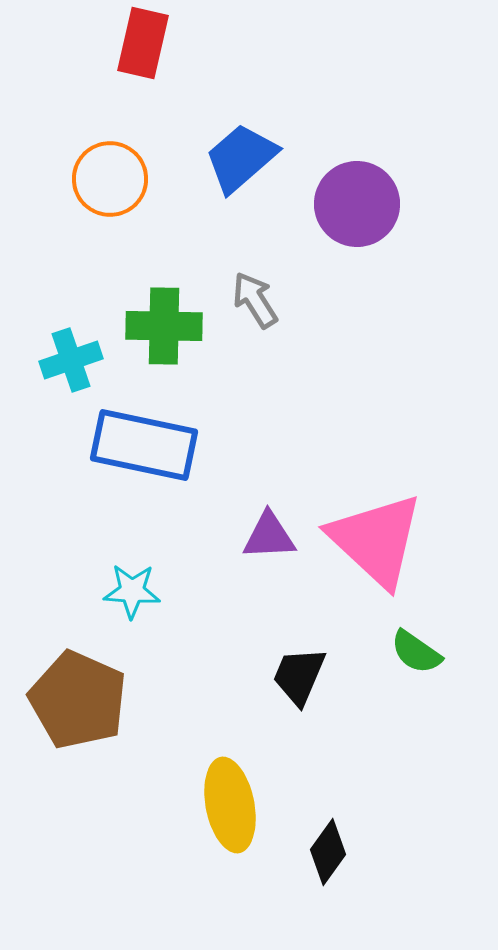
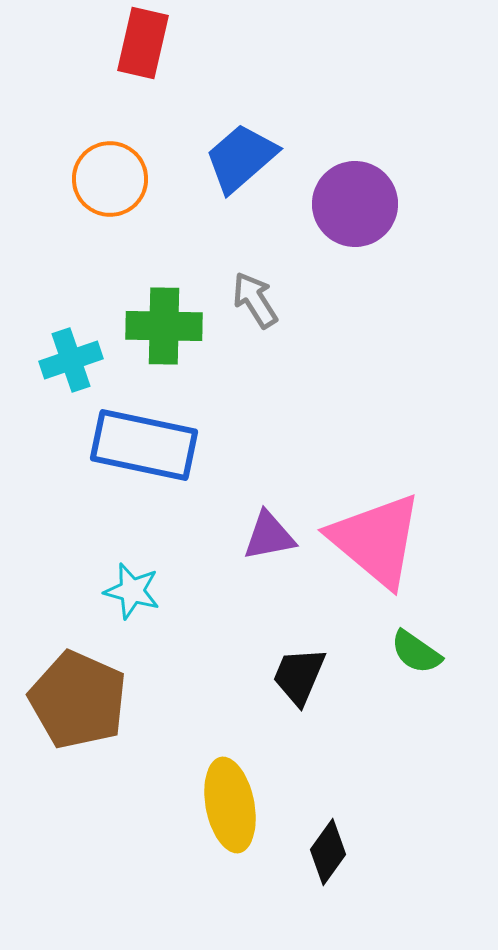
purple circle: moved 2 px left
purple triangle: rotated 8 degrees counterclockwise
pink triangle: rotated 3 degrees counterclockwise
cyan star: rotated 12 degrees clockwise
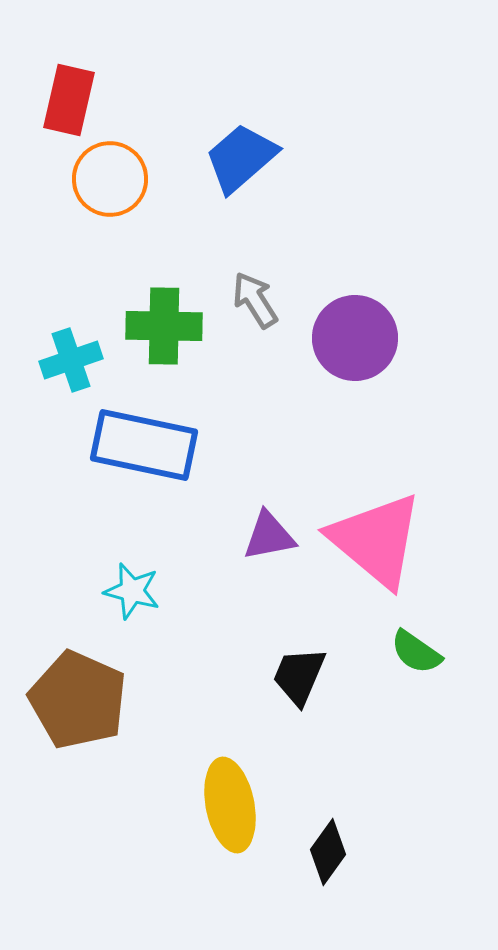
red rectangle: moved 74 px left, 57 px down
purple circle: moved 134 px down
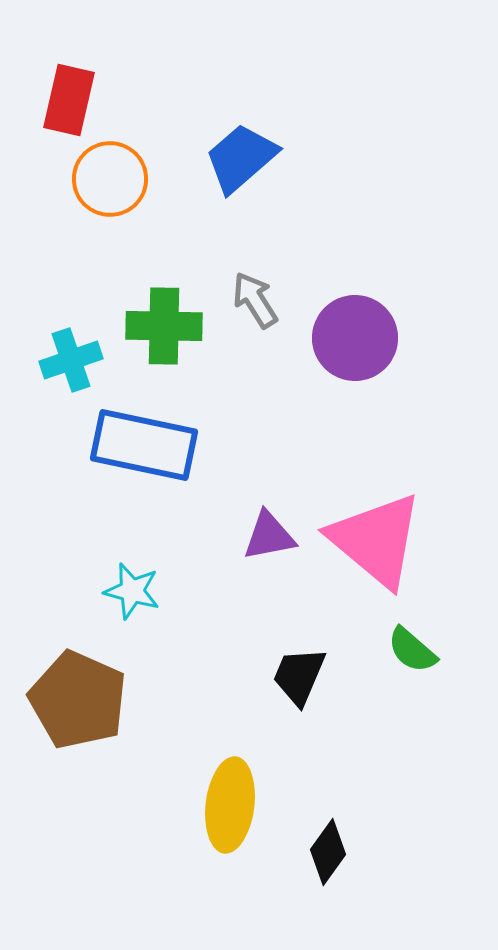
green semicircle: moved 4 px left, 2 px up; rotated 6 degrees clockwise
yellow ellipse: rotated 18 degrees clockwise
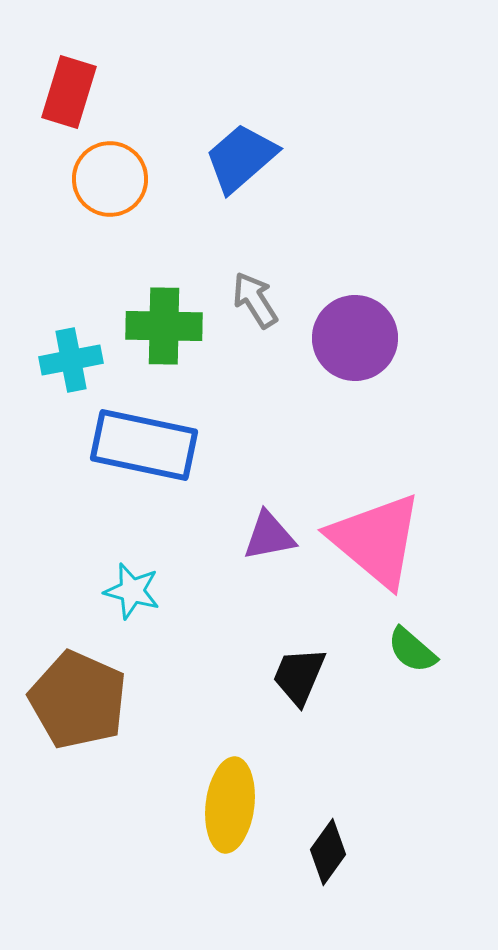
red rectangle: moved 8 px up; rotated 4 degrees clockwise
cyan cross: rotated 8 degrees clockwise
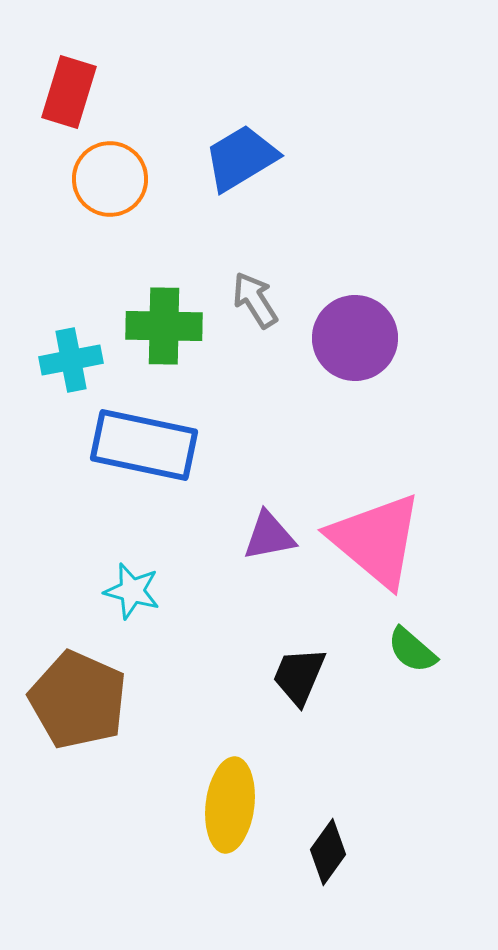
blue trapezoid: rotated 10 degrees clockwise
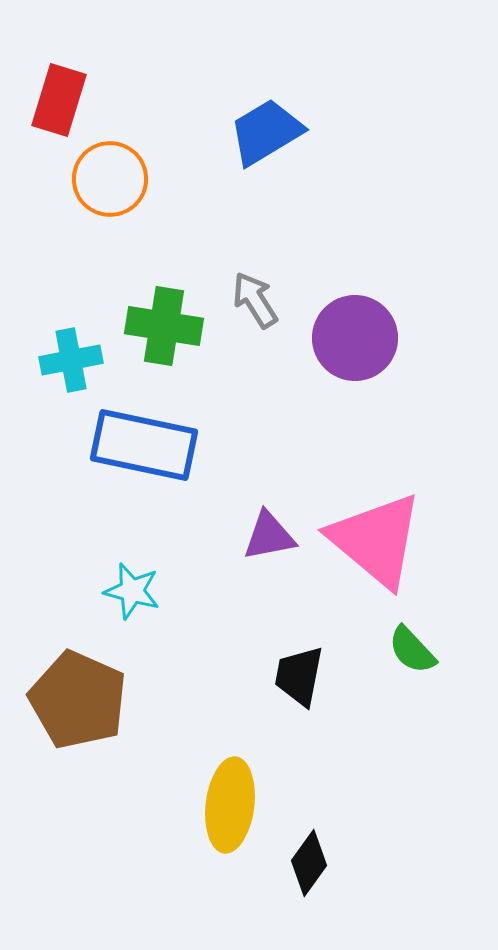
red rectangle: moved 10 px left, 8 px down
blue trapezoid: moved 25 px right, 26 px up
green cross: rotated 8 degrees clockwise
green semicircle: rotated 6 degrees clockwise
black trapezoid: rotated 12 degrees counterclockwise
black diamond: moved 19 px left, 11 px down
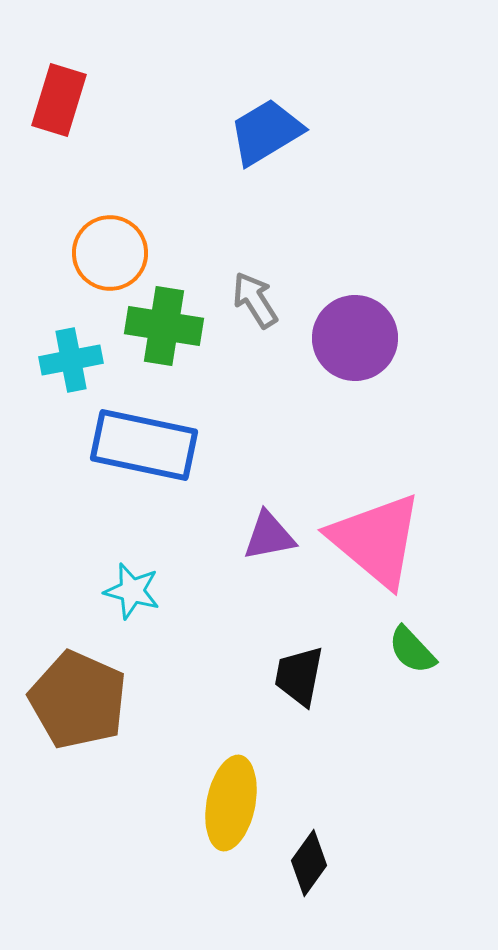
orange circle: moved 74 px down
yellow ellipse: moved 1 px right, 2 px up; rotated 4 degrees clockwise
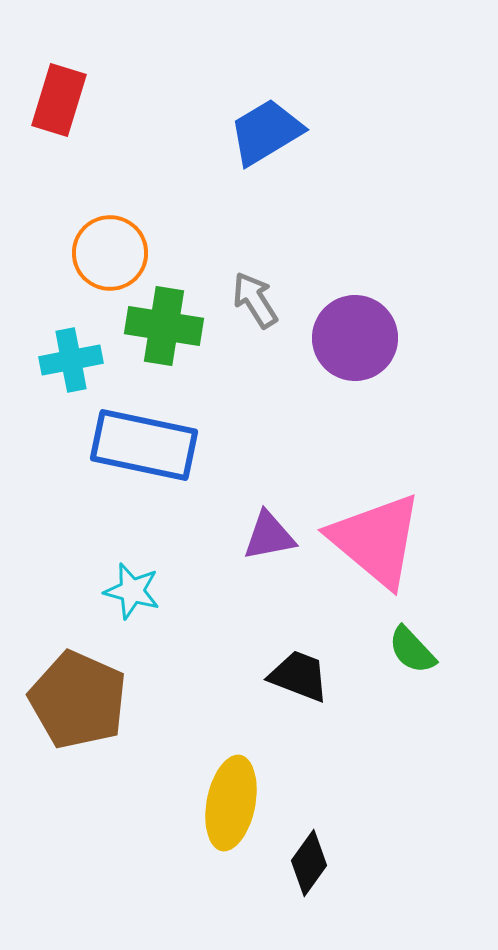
black trapezoid: rotated 100 degrees clockwise
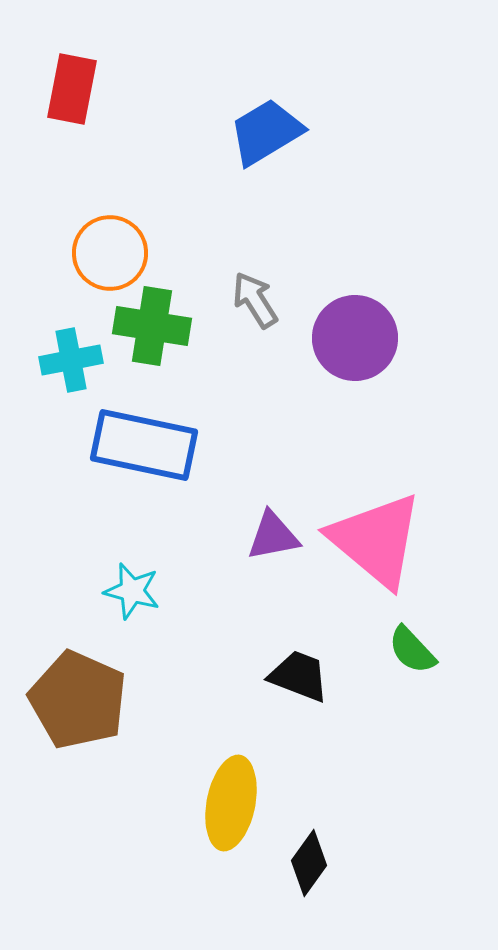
red rectangle: moved 13 px right, 11 px up; rotated 6 degrees counterclockwise
green cross: moved 12 px left
purple triangle: moved 4 px right
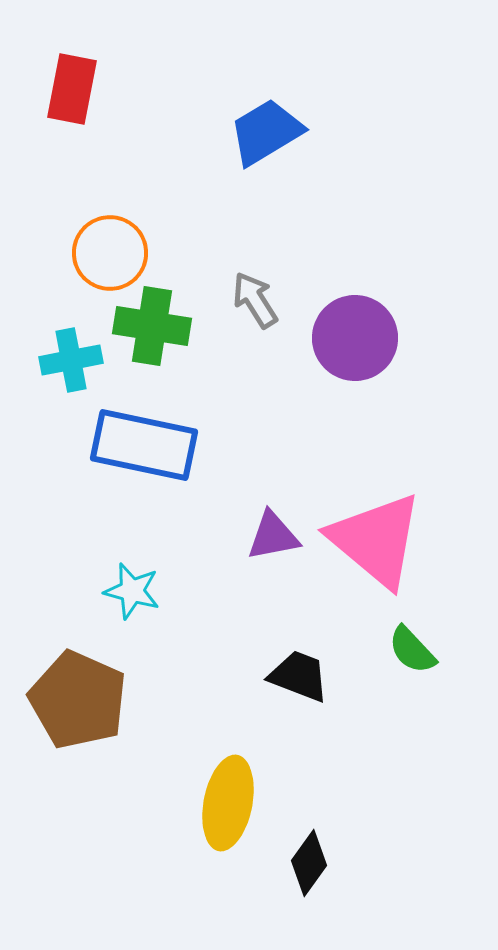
yellow ellipse: moved 3 px left
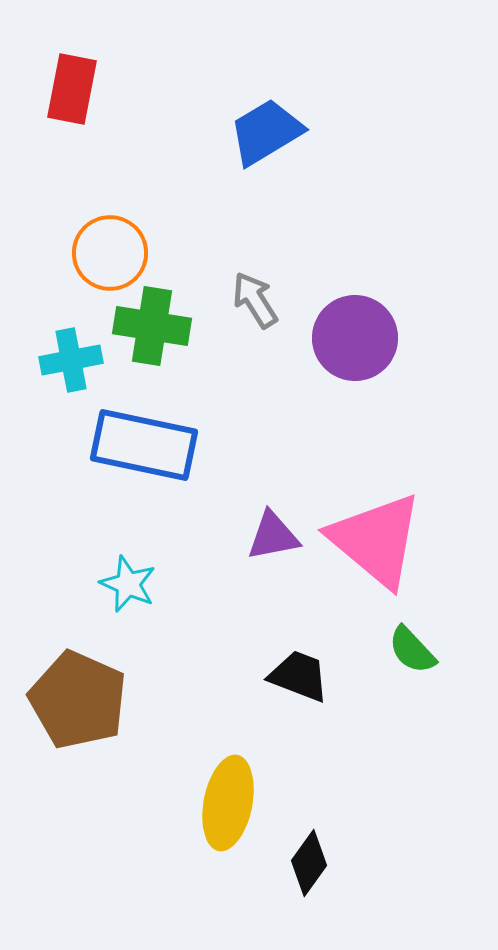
cyan star: moved 4 px left, 7 px up; rotated 8 degrees clockwise
